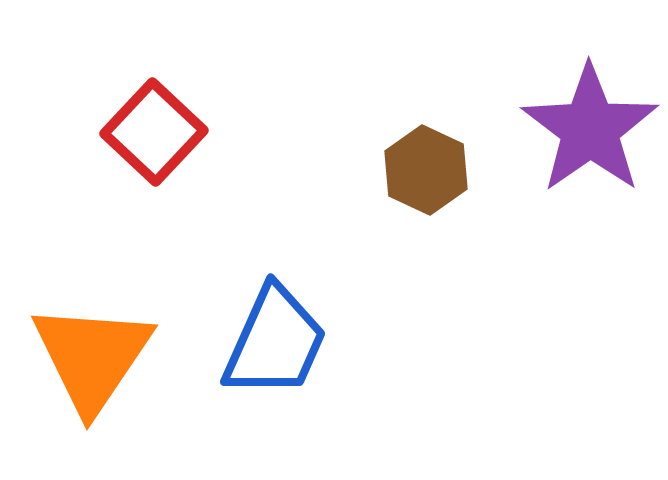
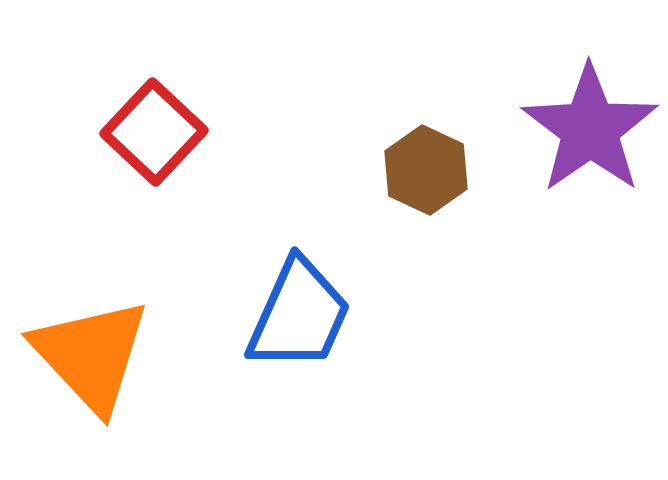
blue trapezoid: moved 24 px right, 27 px up
orange triangle: moved 1 px left, 2 px up; rotated 17 degrees counterclockwise
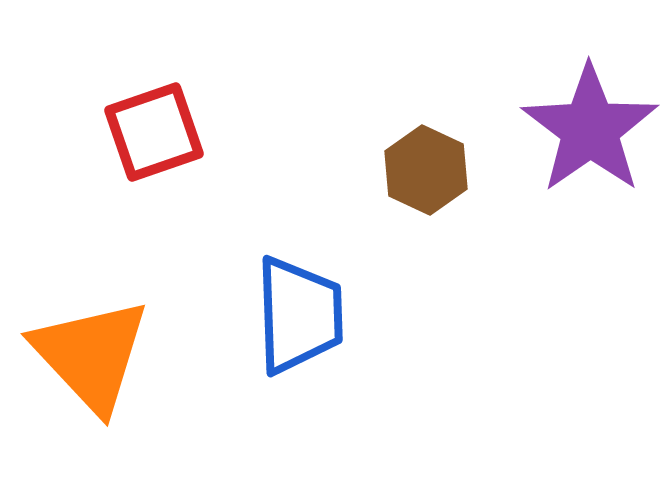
red square: rotated 28 degrees clockwise
blue trapezoid: rotated 26 degrees counterclockwise
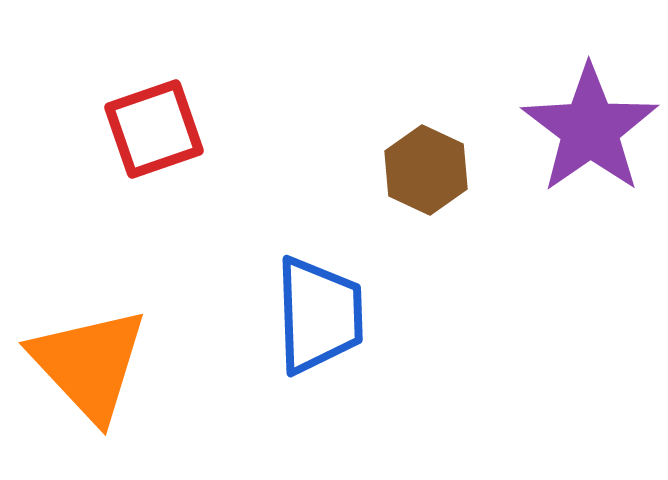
red square: moved 3 px up
blue trapezoid: moved 20 px right
orange triangle: moved 2 px left, 9 px down
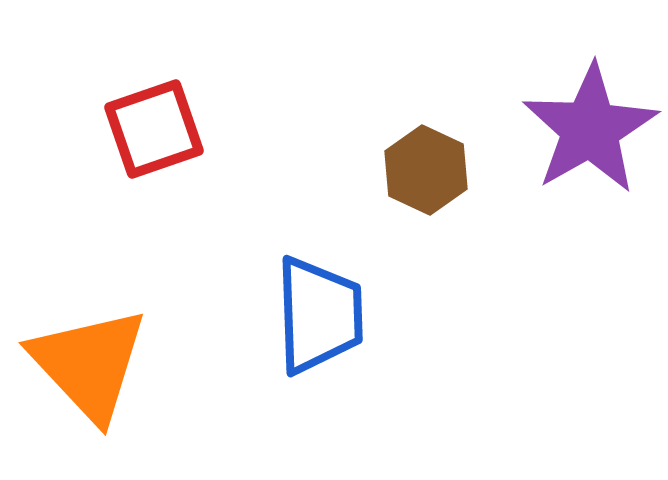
purple star: rotated 5 degrees clockwise
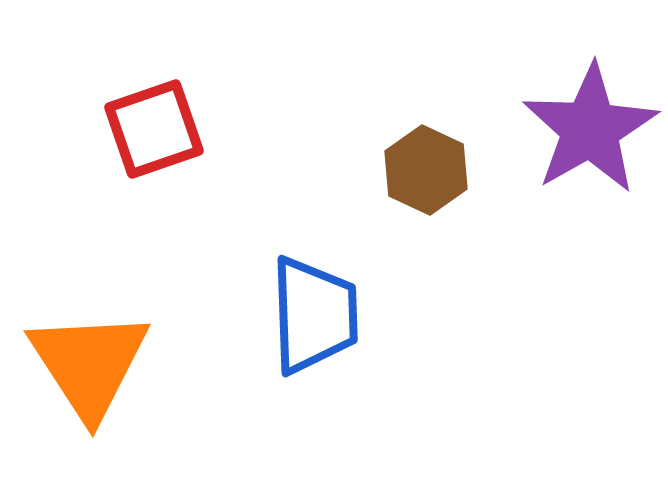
blue trapezoid: moved 5 px left
orange triangle: rotated 10 degrees clockwise
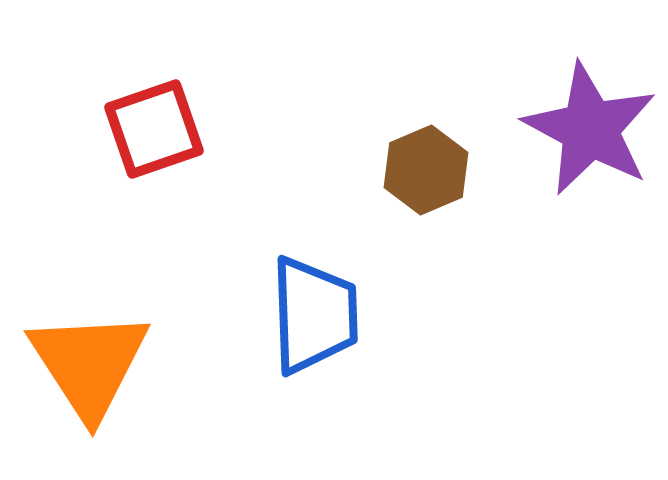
purple star: rotated 14 degrees counterclockwise
brown hexagon: rotated 12 degrees clockwise
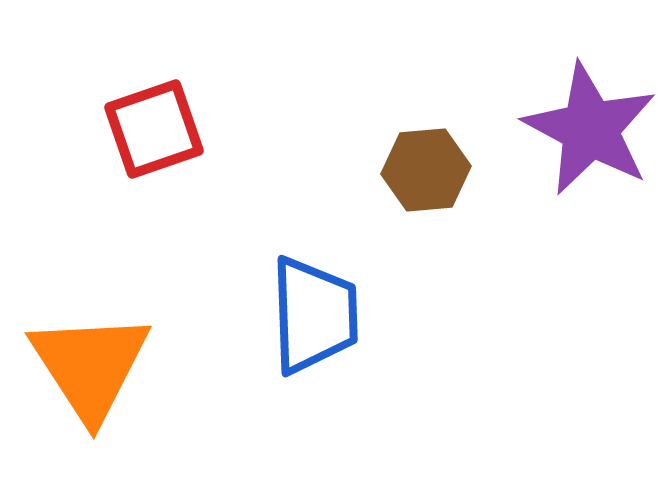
brown hexagon: rotated 18 degrees clockwise
orange triangle: moved 1 px right, 2 px down
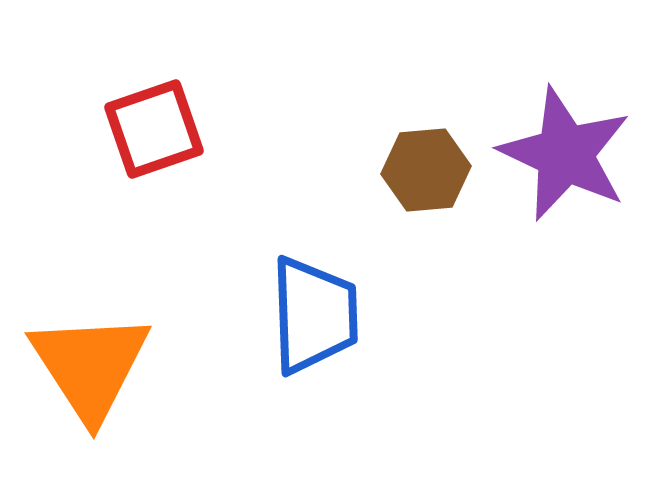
purple star: moved 25 px left, 25 px down; rotated 3 degrees counterclockwise
